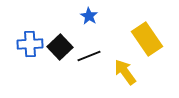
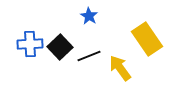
yellow arrow: moved 5 px left, 4 px up
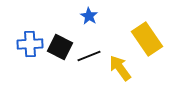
black square: rotated 20 degrees counterclockwise
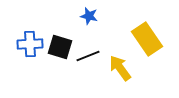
blue star: rotated 18 degrees counterclockwise
black square: rotated 10 degrees counterclockwise
black line: moved 1 px left
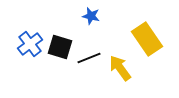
blue star: moved 2 px right
blue cross: rotated 35 degrees counterclockwise
black line: moved 1 px right, 2 px down
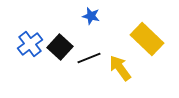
yellow rectangle: rotated 12 degrees counterclockwise
black square: rotated 25 degrees clockwise
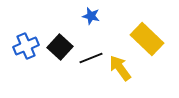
blue cross: moved 4 px left, 2 px down; rotated 15 degrees clockwise
black line: moved 2 px right
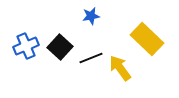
blue star: rotated 24 degrees counterclockwise
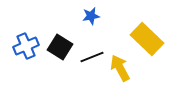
black square: rotated 10 degrees counterclockwise
black line: moved 1 px right, 1 px up
yellow arrow: rotated 8 degrees clockwise
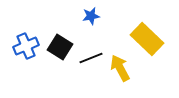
black line: moved 1 px left, 1 px down
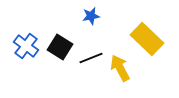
blue cross: rotated 30 degrees counterclockwise
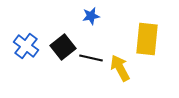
yellow rectangle: rotated 52 degrees clockwise
black square: moved 3 px right; rotated 20 degrees clockwise
black line: rotated 35 degrees clockwise
